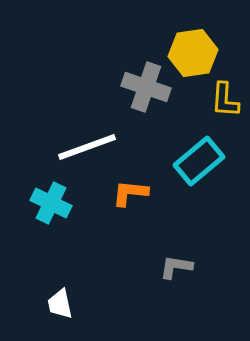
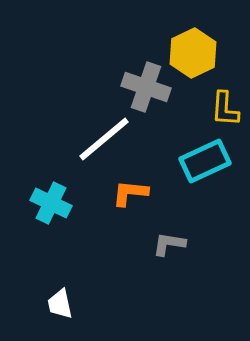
yellow hexagon: rotated 18 degrees counterclockwise
yellow L-shape: moved 9 px down
white line: moved 17 px right, 8 px up; rotated 20 degrees counterclockwise
cyan rectangle: moved 6 px right; rotated 15 degrees clockwise
gray L-shape: moved 7 px left, 23 px up
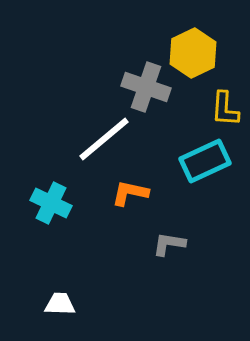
orange L-shape: rotated 6 degrees clockwise
white trapezoid: rotated 104 degrees clockwise
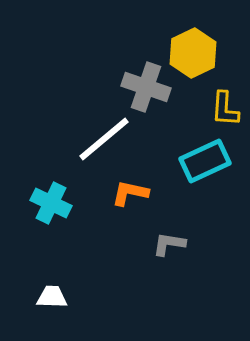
white trapezoid: moved 8 px left, 7 px up
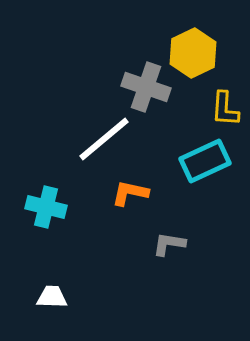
cyan cross: moved 5 px left, 4 px down; rotated 12 degrees counterclockwise
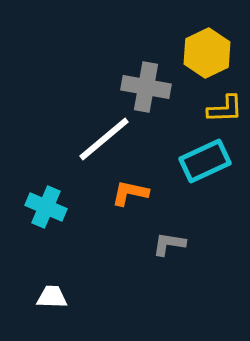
yellow hexagon: moved 14 px right
gray cross: rotated 9 degrees counterclockwise
yellow L-shape: rotated 96 degrees counterclockwise
cyan cross: rotated 9 degrees clockwise
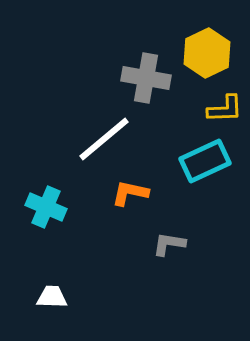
gray cross: moved 9 px up
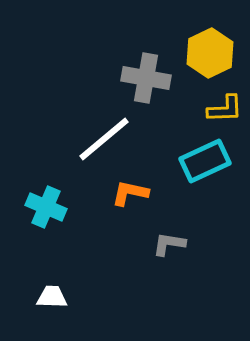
yellow hexagon: moved 3 px right
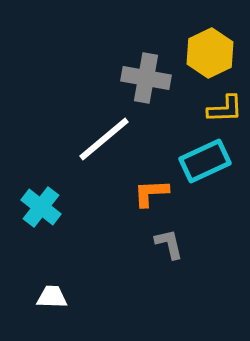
orange L-shape: moved 21 px right; rotated 15 degrees counterclockwise
cyan cross: moved 5 px left; rotated 15 degrees clockwise
gray L-shape: rotated 68 degrees clockwise
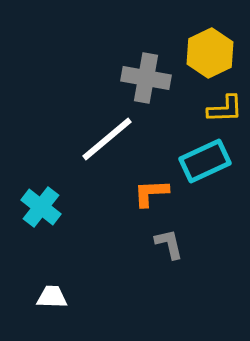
white line: moved 3 px right
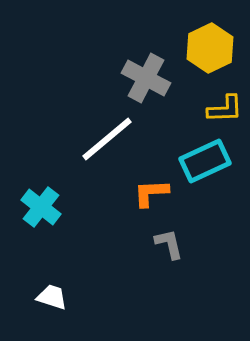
yellow hexagon: moved 5 px up
gray cross: rotated 18 degrees clockwise
white trapezoid: rotated 16 degrees clockwise
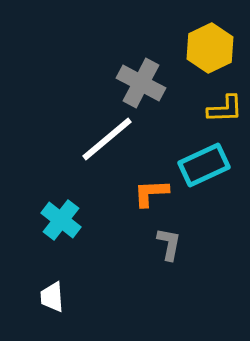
gray cross: moved 5 px left, 5 px down
cyan rectangle: moved 1 px left, 4 px down
cyan cross: moved 20 px right, 13 px down
gray L-shape: rotated 24 degrees clockwise
white trapezoid: rotated 112 degrees counterclockwise
